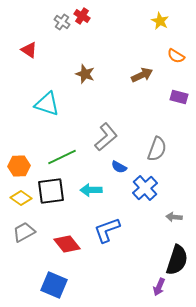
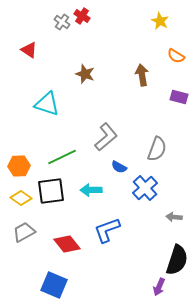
brown arrow: rotated 75 degrees counterclockwise
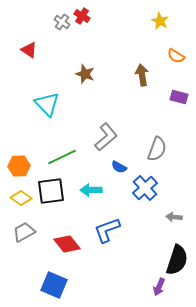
cyan triangle: rotated 28 degrees clockwise
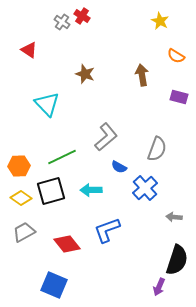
black square: rotated 8 degrees counterclockwise
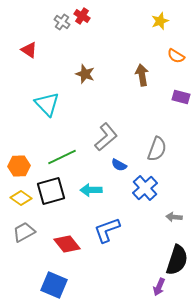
yellow star: rotated 24 degrees clockwise
purple rectangle: moved 2 px right
blue semicircle: moved 2 px up
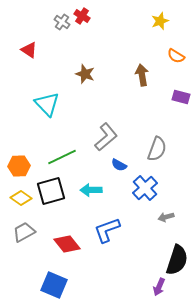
gray arrow: moved 8 px left; rotated 21 degrees counterclockwise
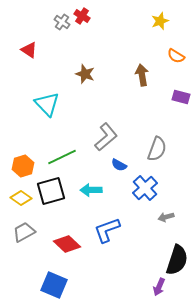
orange hexagon: moved 4 px right; rotated 15 degrees counterclockwise
red diamond: rotated 8 degrees counterclockwise
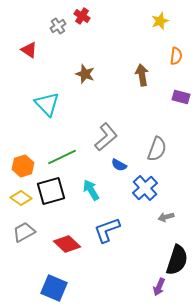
gray cross: moved 4 px left, 4 px down; rotated 21 degrees clockwise
orange semicircle: rotated 114 degrees counterclockwise
cyan arrow: rotated 60 degrees clockwise
blue square: moved 3 px down
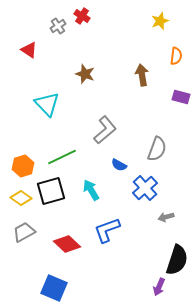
gray L-shape: moved 1 px left, 7 px up
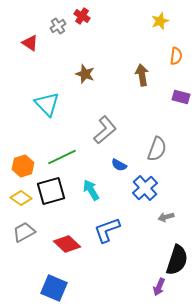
red triangle: moved 1 px right, 7 px up
